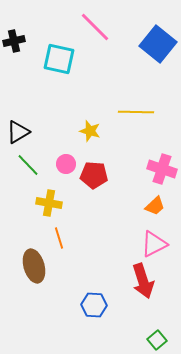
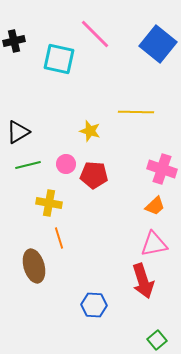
pink line: moved 7 px down
green line: rotated 60 degrees counterclockwise
pink triangle: rotated 16 degrees clockwise
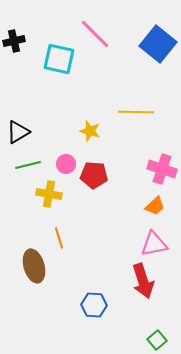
yellow cross: moved 9 px up
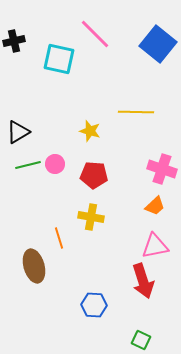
pink circle: moved 11 px left
yellow cross: moved 42 px right, 23 px down
pink triangle: moved 1 px right, 2 px down
green square: moved 16 px left; rotated 24 degrees counterclockwise
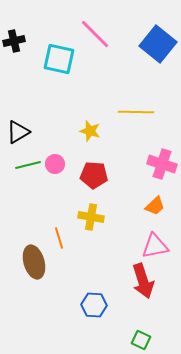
pink cross: moved 5 px up
brown ellipse: moved 4 px up
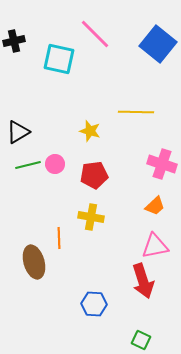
red pentagon: rotated 12 degrees counterclockwise
orange line: rotated 15 degrees clockwise
blue hexagon: moved 1 px up
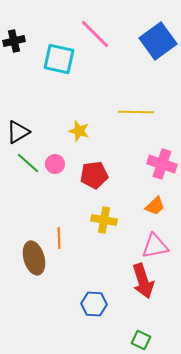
blue square: moved 3 px up; rotated 15 degrees clockwise
yellow star: moved 11 px left
green line: moved 2 px up; rotated 55 degrees clockwise
yellow cross: moved 13 px right, 3 px down
brown ellipse: moved 4 px up
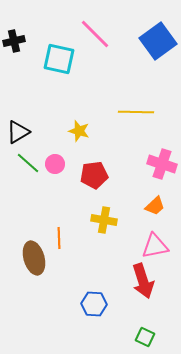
green square: moved 4 px right, 3 px up
